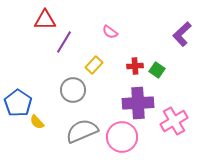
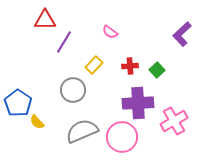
red cross: moved 5 px left
green square: rotated 14 degrees clockwise
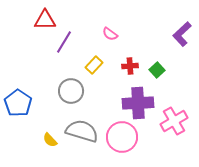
pink semicircle: moved 2 px down
gray circle: moved 2 px left, 1 px down
yellow semicircle: moved 13 px right, 18 px down
gray semicircle: rotated 40 degrees clockwise
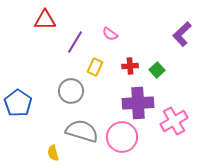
purple line: moved 11 px right
yellow rectangle: moved 1 px right, 2 px down; rotated 18 degrees counterclockwise
yellow semicircle: moved 3 px right, 13 px down; rotated 28 degrees clockwise
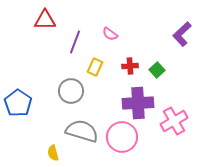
purple line: rotated 10 degrees counterclockwise
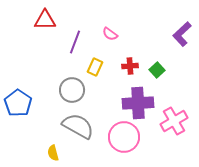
gray circle: moved 1 px right, 1 px up
gray semicircle: moved 4 px left, 5 px up; rotated 12 degrees clockwise
pink circle: moved 2 px right
